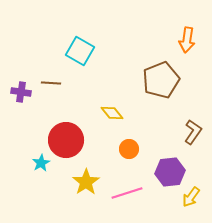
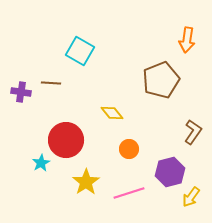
purple hexagon: rotated 8 degrees counterclockwise
pink line: moved 2 px right
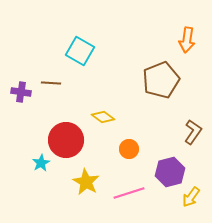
yellow diamond: moved 9 px left, 4 px down; rotated 15 degrees counterclockwise
yellow star: rotated 8 degrees counterclockwise
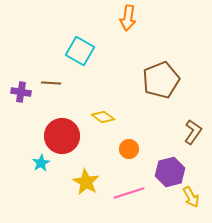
orange arrow: moved 59 px left, 22 px up
red circle: moved 4 px left, 4 px up
yellow arrow: rotated 65 degrees counterclockwise
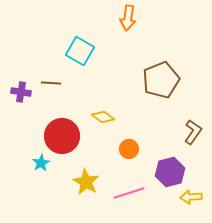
yellow arrow: rotated 115 degrees clockwise
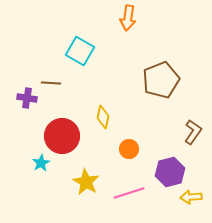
purple cross: moved 6 px right, 6 px down
yellow diamond: rotated 65 degrees clockwise
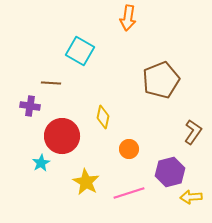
purple cross: moved 3 px right, 8 px down
